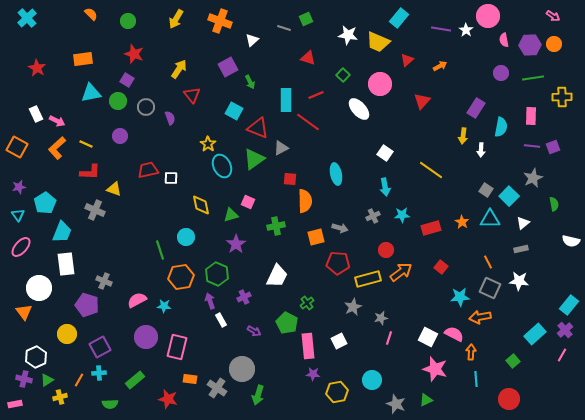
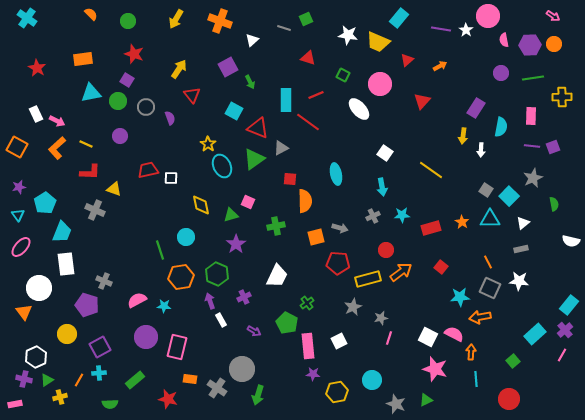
cyan cross at (27, 18): rotated 12 degrees counterclockwise
green square at (343, 75): rotated 16 degrees counterclockwise
cyan arrow at (385, 187): moved 3 px left
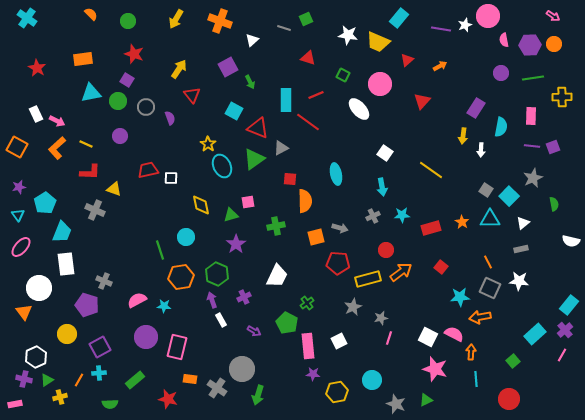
white star at (466, 30): moved 1 px left, 5 px up; rotated 16 degrees clockwise
pink square at (248, 202): rotated 32 degrees counterclockwise
purple arrow at (210, 301): moved 2 px right, 1 px up
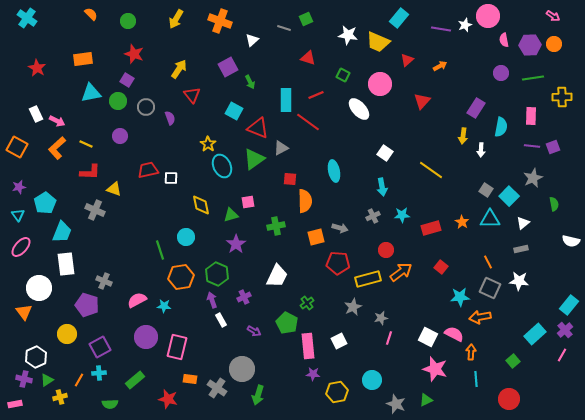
cyan ellipse at (336, 174): moved 2 px left, 3 px up
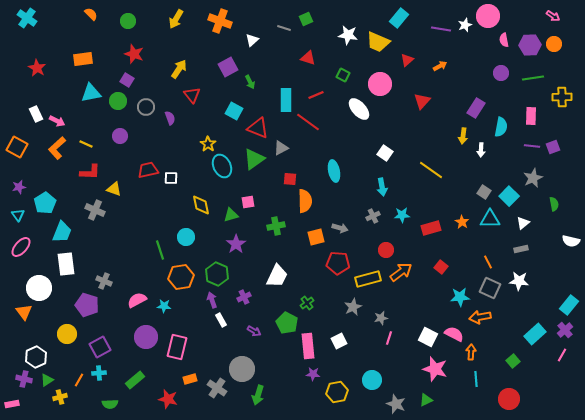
gray square at (486, 190): moved 2 px left, 2 px down
orange rectangle at (190, 379): rotated 24 degrees counterclockwise
pink rectangle at (15, 404): moved 3 px left
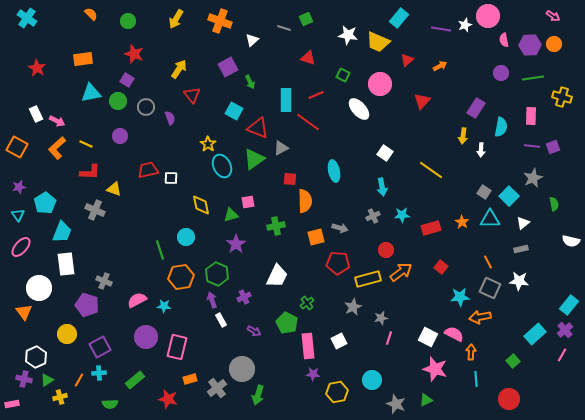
yellow cross at (562, 97): rotated 18 degrees clockwise
gray cross at (217, 388): rotated 18 degrees clockwise
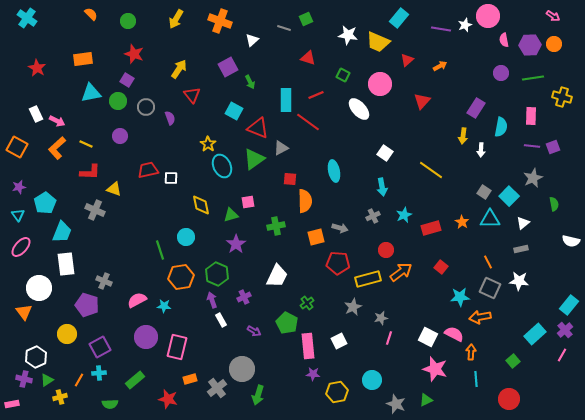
cyan star at (402, 215): moved 2 px right; rotated 21 degrees counterclockwise
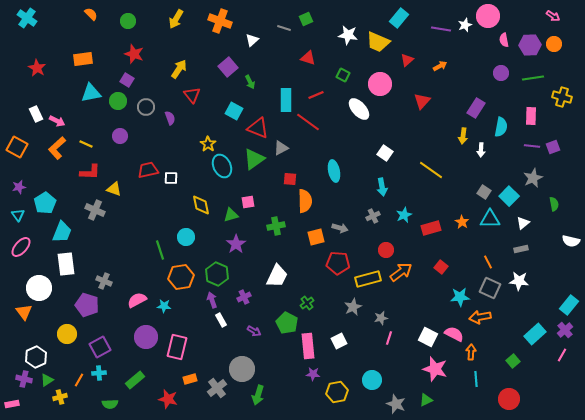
purple square at (228, 67): rotated 12 degrees counterclockwise
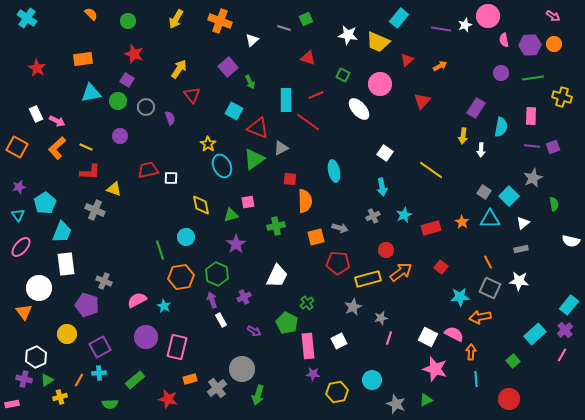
yellow line at (86, 144): moved 3 px down
cyan star at (164, 306): rotated 24 degrees clockwise
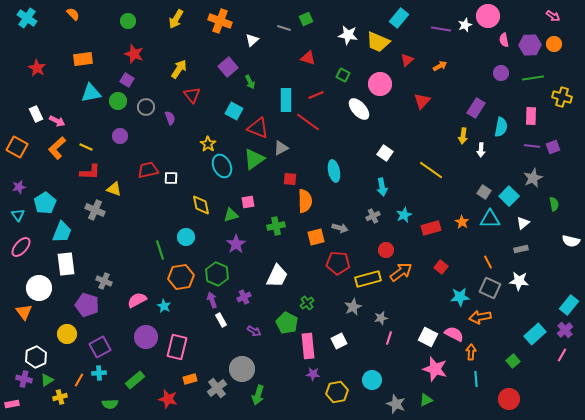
orange semicircle at (91, 14): moved 18 px left
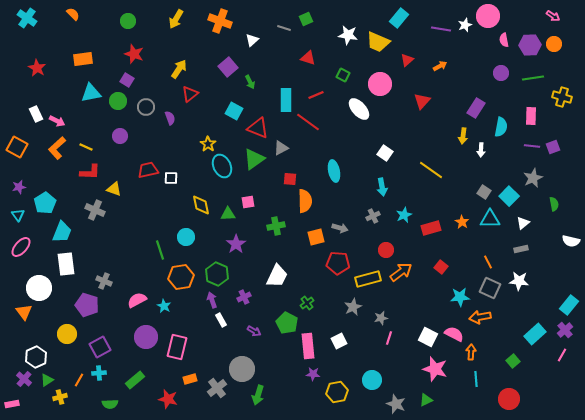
red triangle at (192, 95): moved 2 px left, 1 px up; rotated 30 degrees clockwise
green triangle at (231, 215): moved 3 px left, 1 px up; rotated 14 degrees clockwise
purple cross at (24, 379): rotated 28 degrees clockwise
